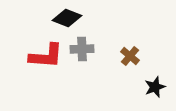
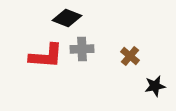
black star: moved 1 px up; rotated 10 degrees clockwise
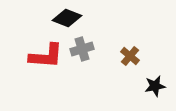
gray cross: rotated 15 degrees counterclockwise
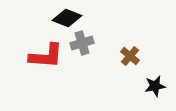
gray cross: moved 6 px up
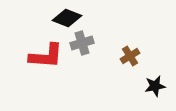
brown cross: rotated 18 degrees clockwise
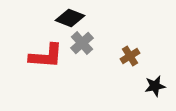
black diamond: moved 3 px right
gray cross: rotated 25 degrees counterclockwise
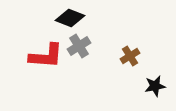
gray cross: moved 3 px left, 3 px down; rotated 10 degrees clockwise
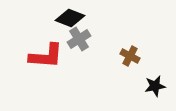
gray cross: moved 7 px up
brown cross: rotated 30 degrees counterclockwise
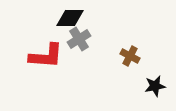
black diamond: rotated 20 degrees counterclockwise
